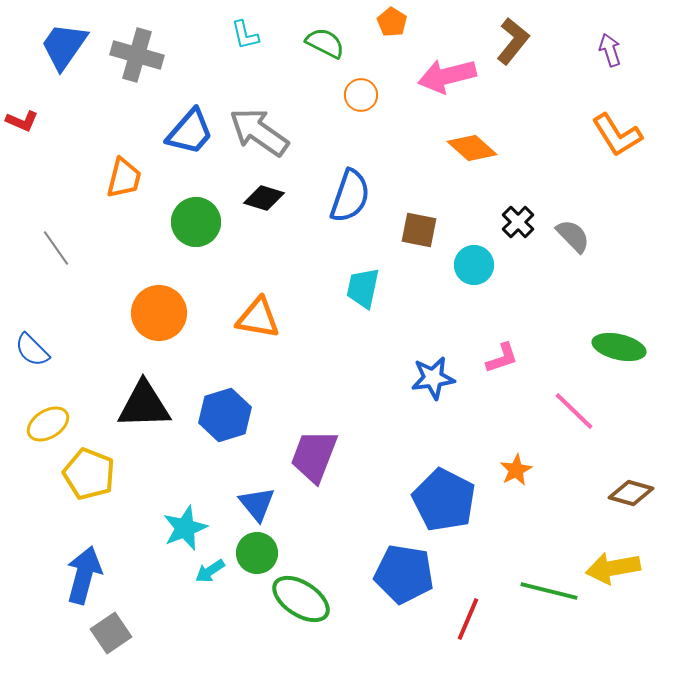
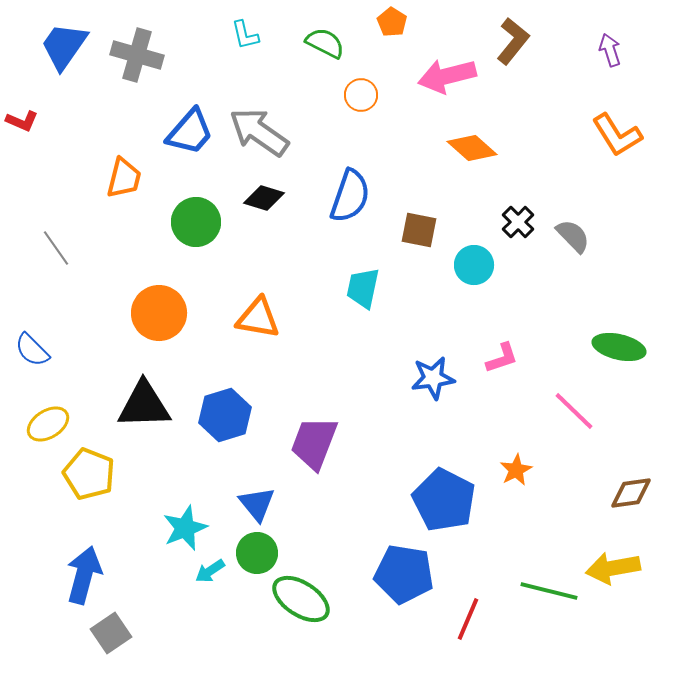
purple trapezoid at (314, 456): moved 13 px up
brown diamond at (631, 493): rotated 24 degrees counterclockwise
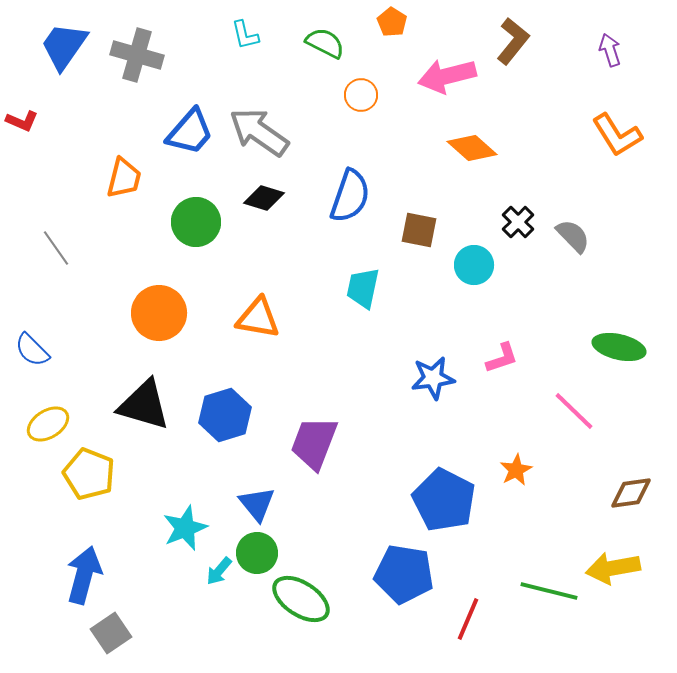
black triangle at (144, 405): rotated 18 degrees clockwise
cyan arrow at (210, 571): moved 9 px right; rotated 16 degrees counterclockwise
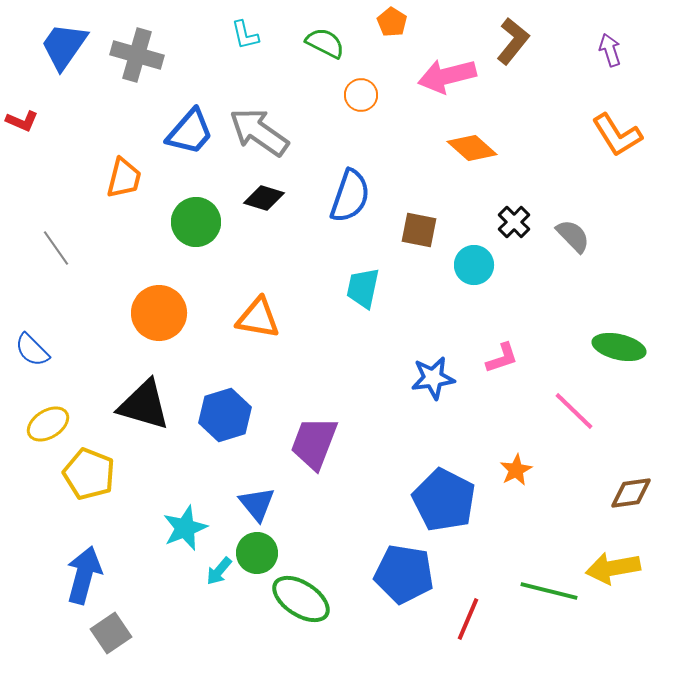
black cross at (518, 222): moved 4 px left
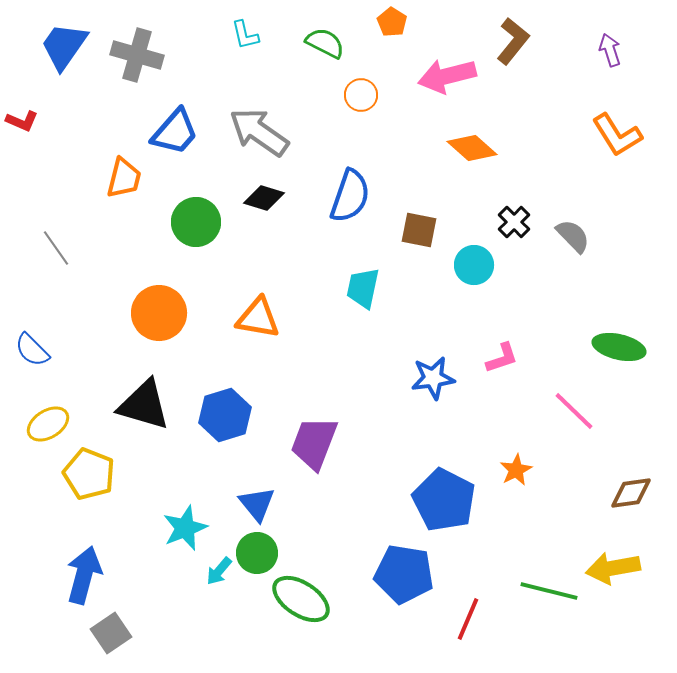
blue trapezoid at (190, 132): moved 15 px left
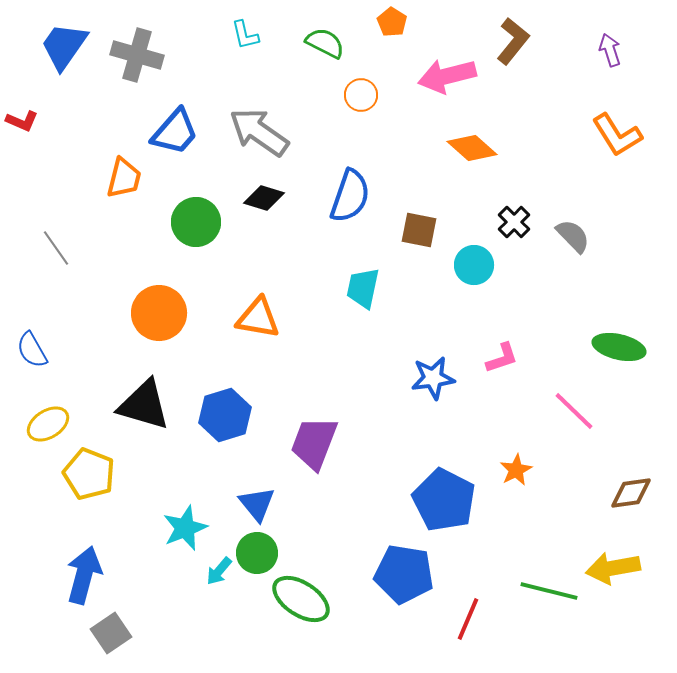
blue semicircle at (32, 350): rotated 15 degrees clockwise
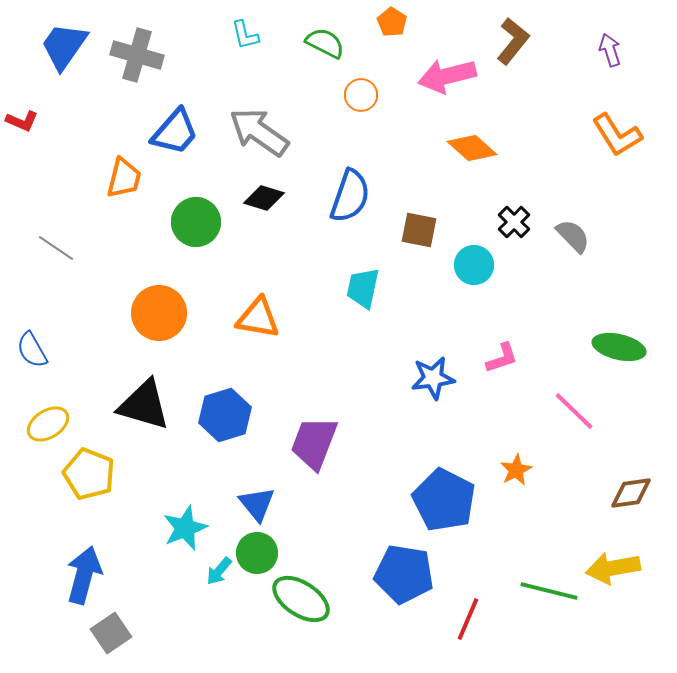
gray line at (56, 248): rotated 21 degrees counterclockwise
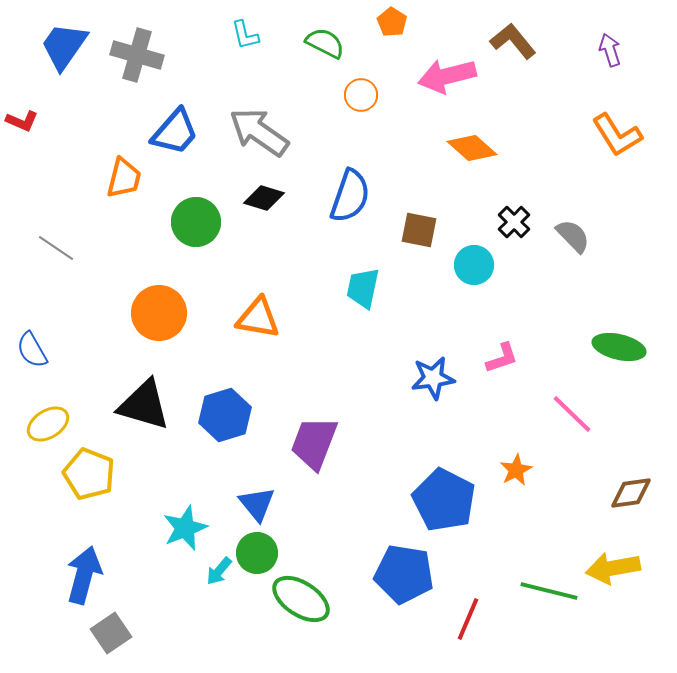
brown L-shape at (513, 41): rotated 78 degrees counterclockwise
pink line at (574, 411): moved 2 px left, 3 px down
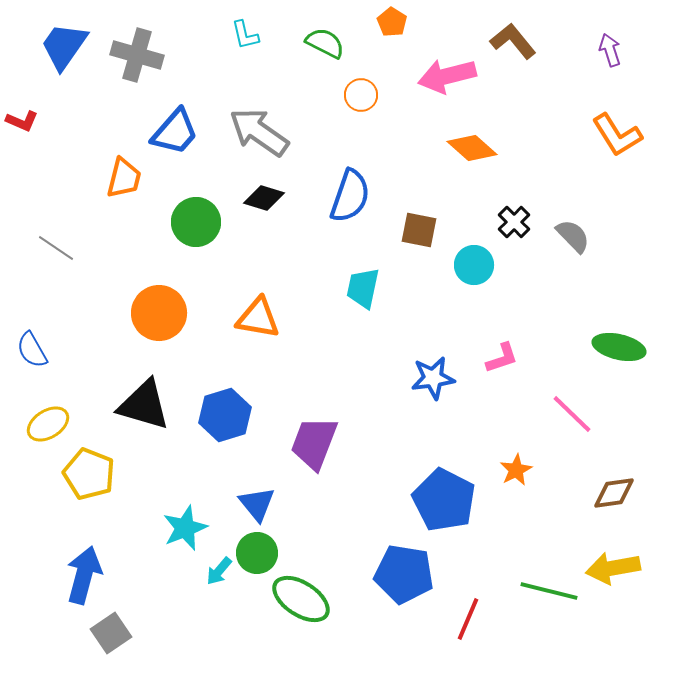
brown diamond at (631, 493): moved 17 px left
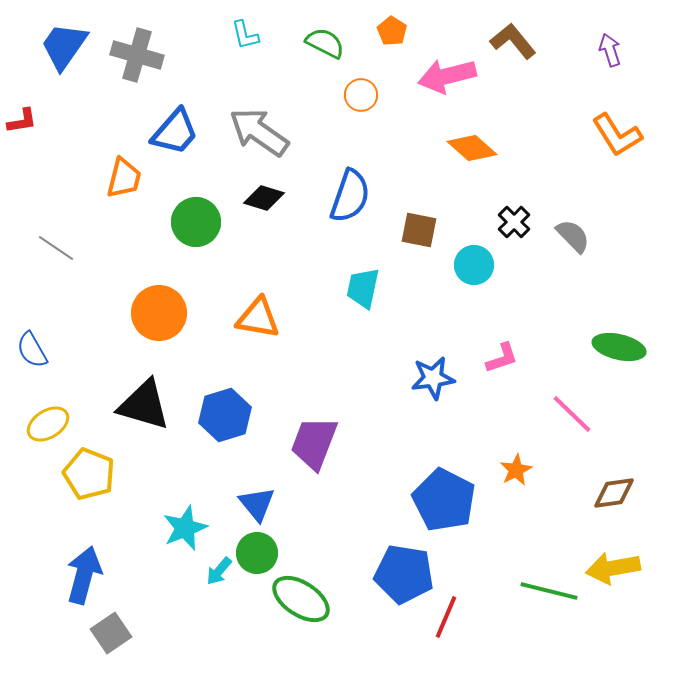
orange pentagon at (392, 22): moved 9 px down
red L-shape at (22, 121): rotated 32 degrees counterclockwise
red line at (468, 619): moved 22 px left, 2 px up
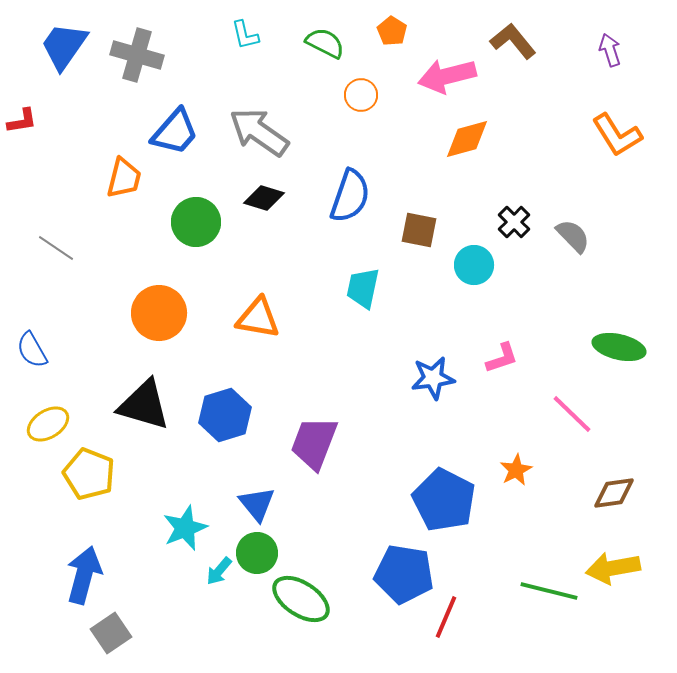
orange diamond at (472, 148): moved 5 px left, 9 px up; rotated 57 degrees counterclockwise
